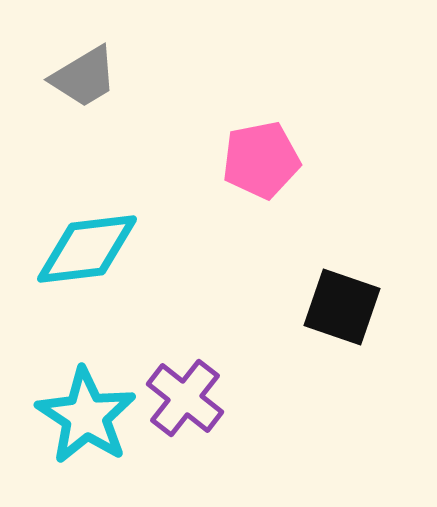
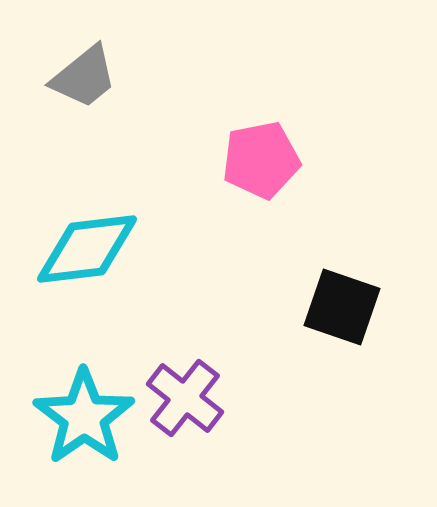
gray trapezoid: rotated 8 degrees counterclockwise
cyan star: moved 2 px left, 1 px down; rotated 4 degrees clockwise
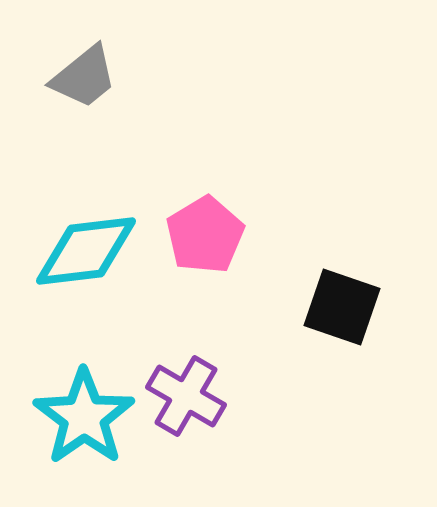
pink pentagon: moved 56 px left, 75 px down; rotated 20 degrees counterclockwise
cyan diamond: moved 1 px left, 2 px down
purple cross: moved 1 px right, 2 px up; rotated 8 degrees counterclockwise
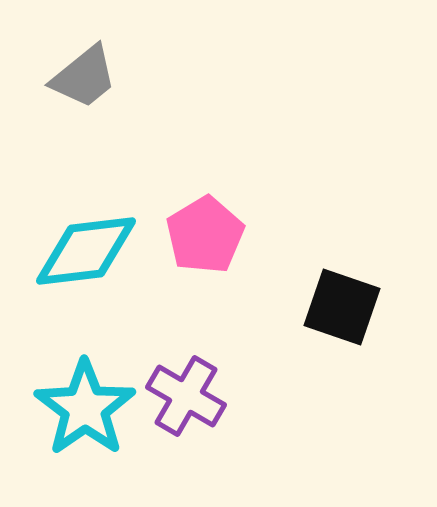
cyan star: moved 1 px right, 9 px up
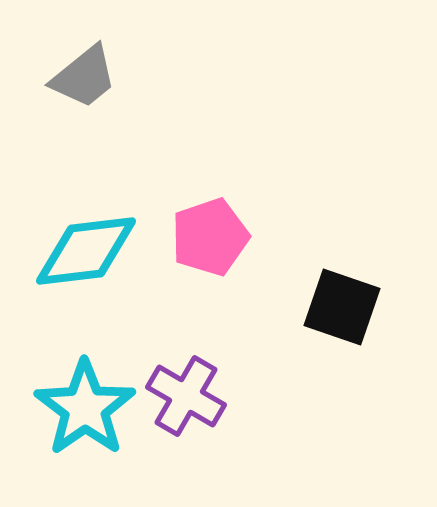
pink pentagon: moved 5 px right, 2 px down; rotated 12 degrees clockwise
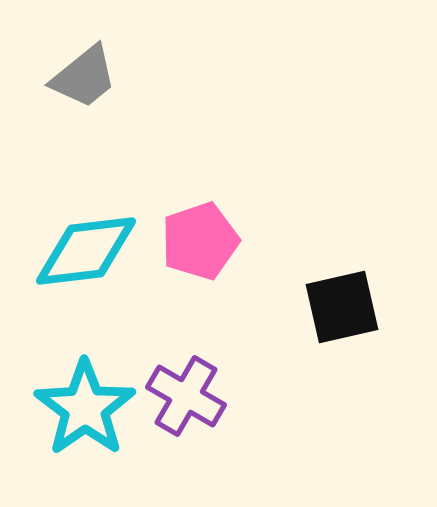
pink pentagon: moved 10 px left, 4 px down
black square: rotated 32 degrees counterclockwise
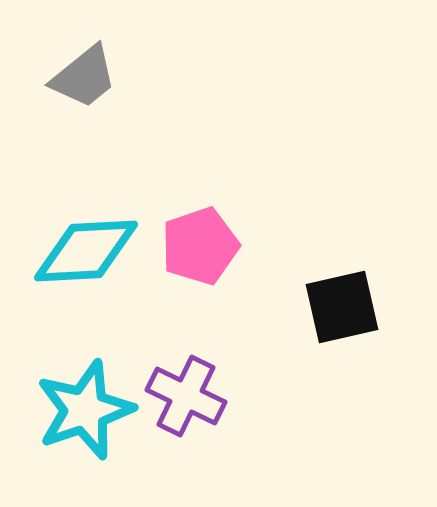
pink pentagon: moved 5 px down
cyan diamond: rotated 4 degrees clockwise
purple cross: rotated 4 degrees counterclockwise
cyan star: moved 2 px down; rotated 16 degrees clockwise
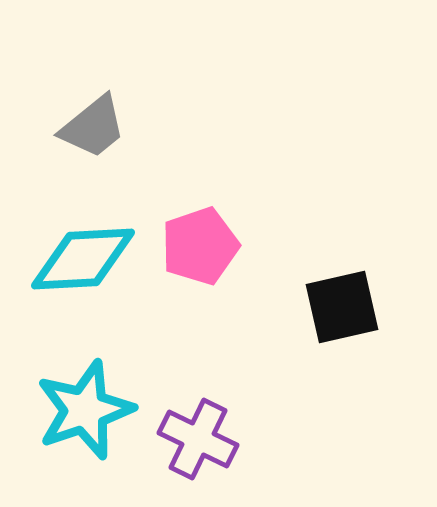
gray trapezoid: moved 9 px right, 50 px down
cyan diamond: moved 3 px left, 8 px down
purple cross: moved 12 px right, 43 px down
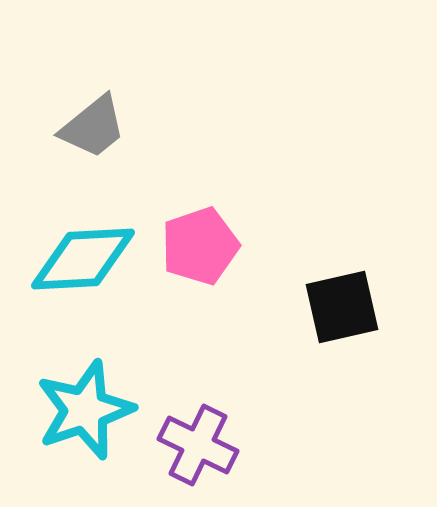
purple cross: moved 6 px down
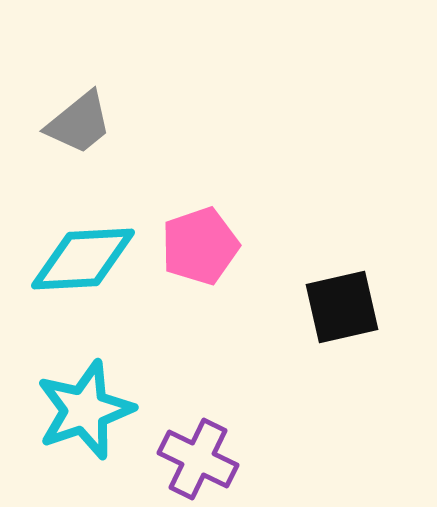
gray trapezoid: moved 14 px left, 4 px up
purple cross: moved 14 px down
